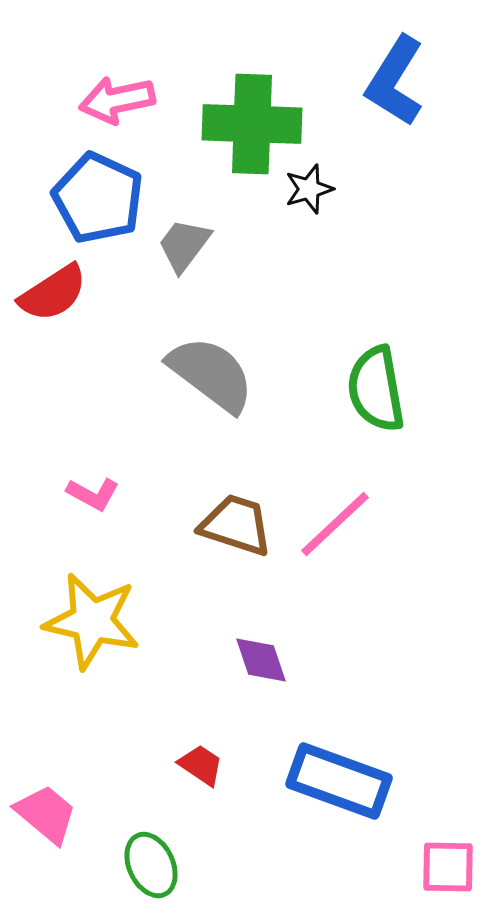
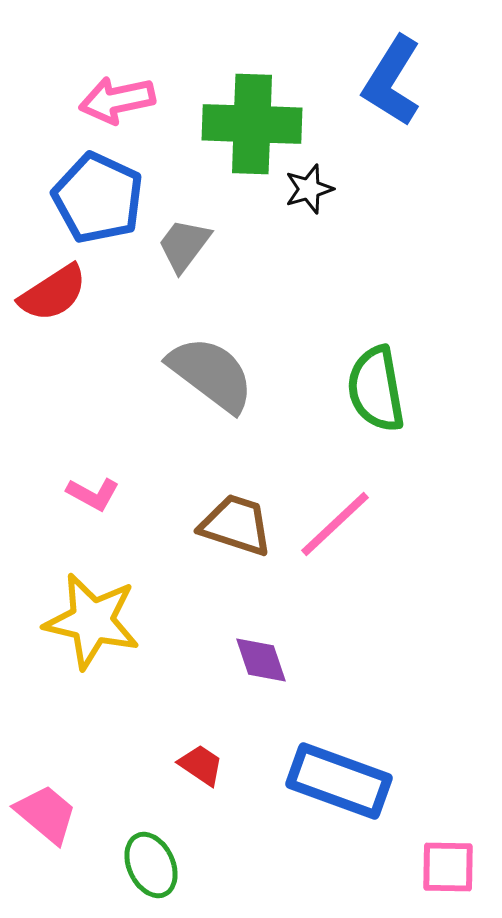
blue L-shape: moved 3 px left
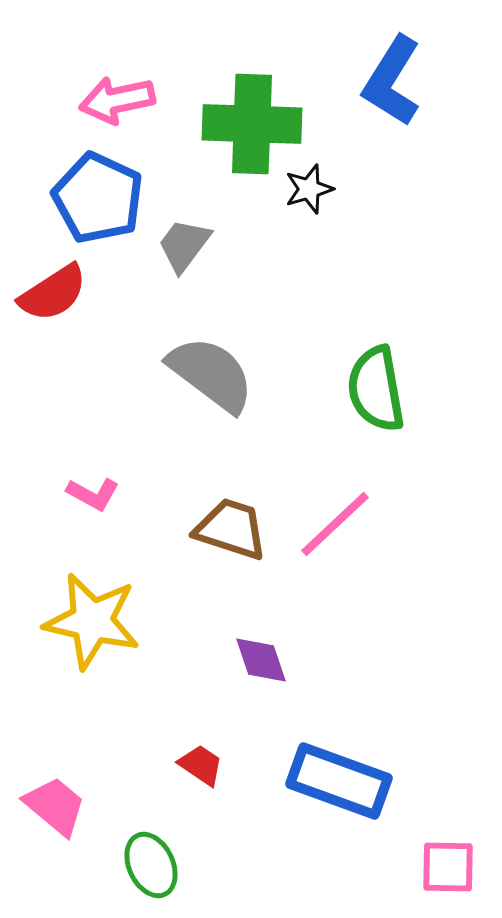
brown trapezoid: moved 5 px left, 4 px down
pink trapezoid: moved 9 px right, 8 px up
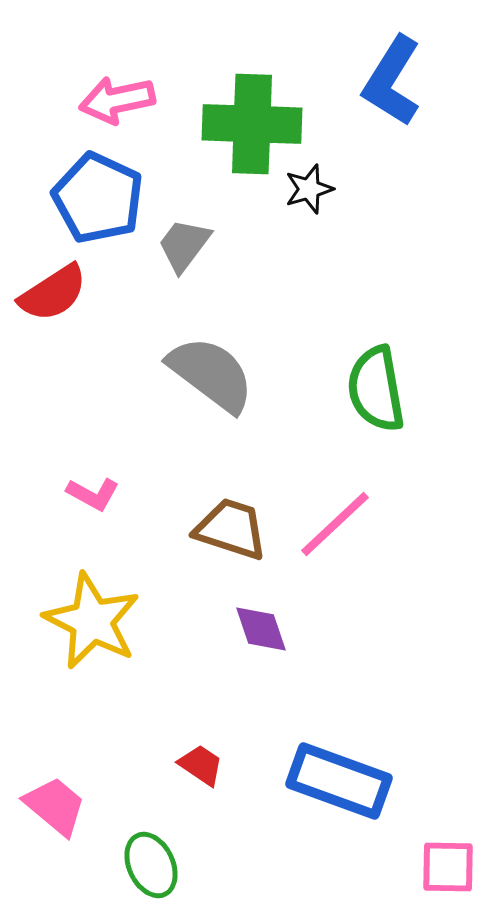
yellow star: rotated 14 degrees clockwise
purple diamond: moved 31 px up
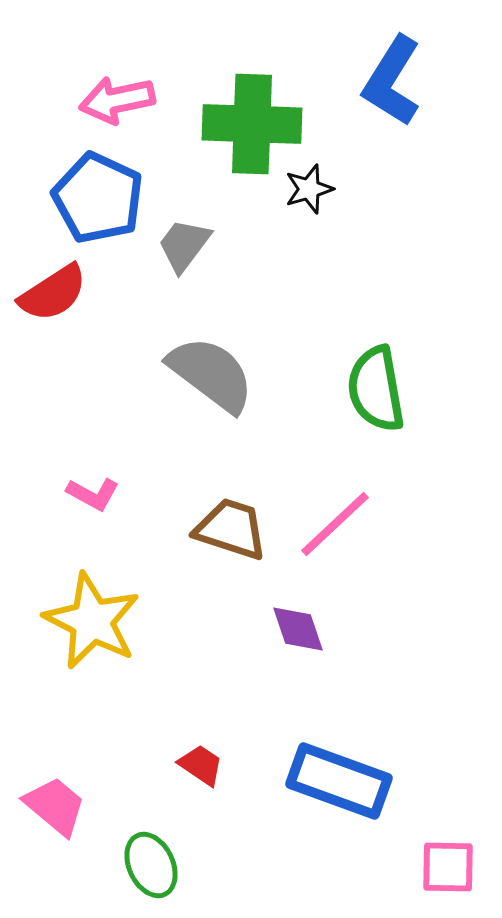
purple diamond: moved 37 px right
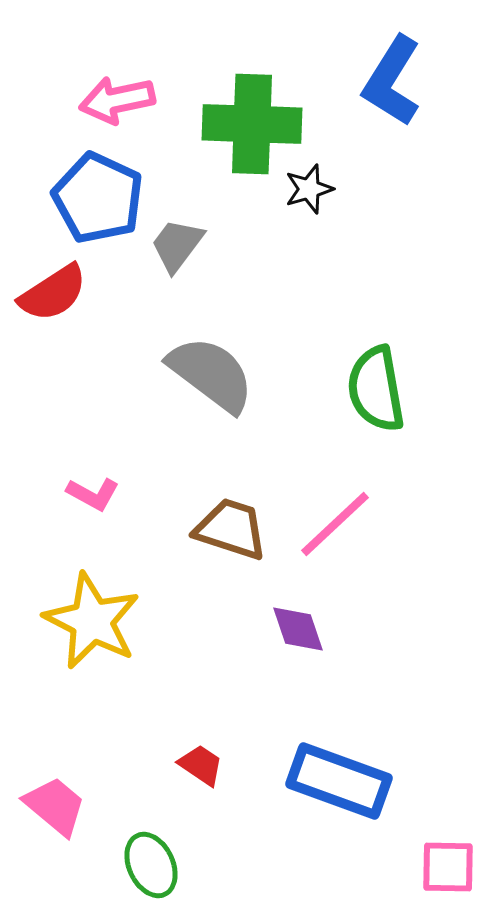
gray trapezoid: moved 7 px left
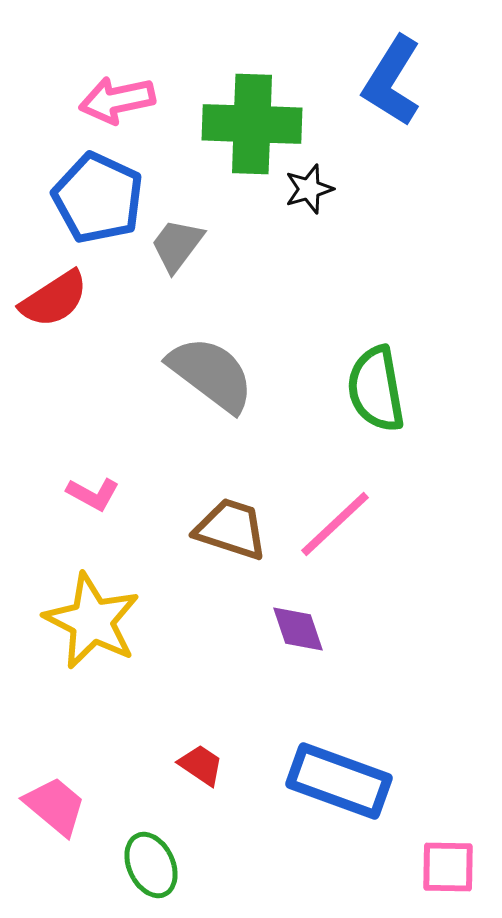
red semicircle: moved 1 px right, 6 px down
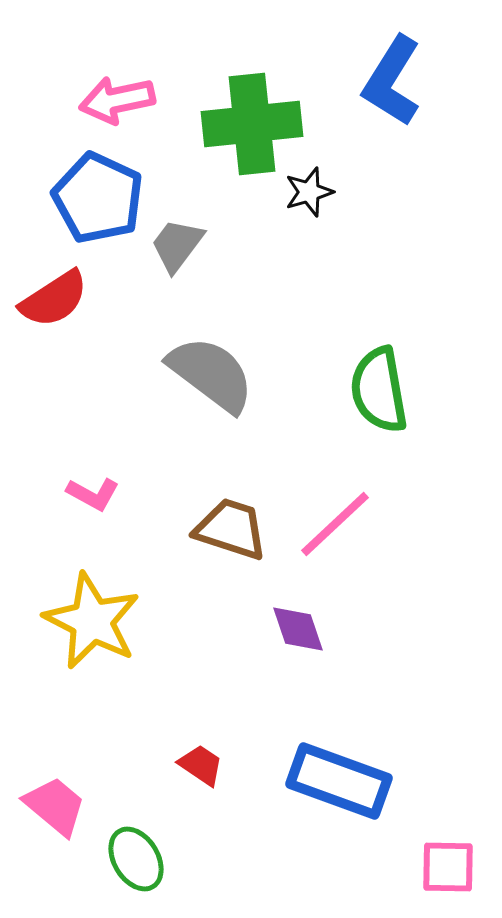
green cross: rotated 8 degrees counterclockwise
black star: moved 3 px down
green semicircle: moved 3 px right, 1 px down
green ellipse: moved 15 px left, 6 px up; rotated 6 degrees counterclockwise
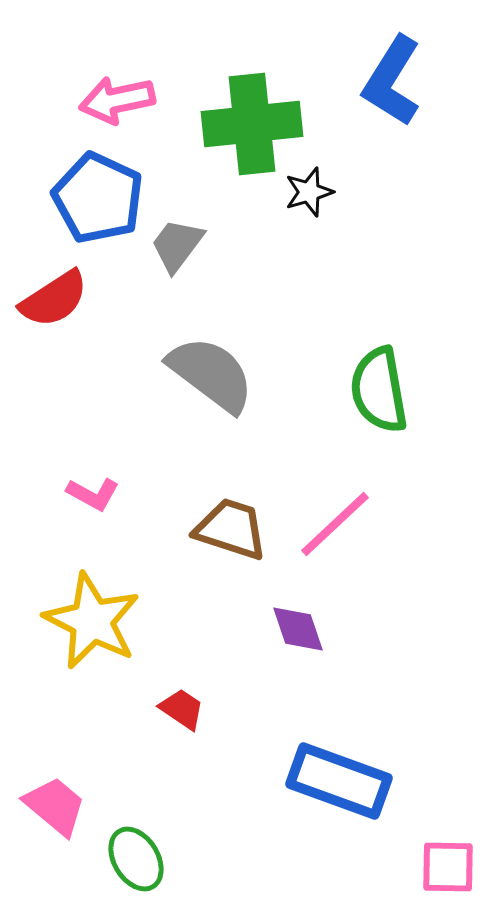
red trapezoid: moved 19 px left, 56 px up
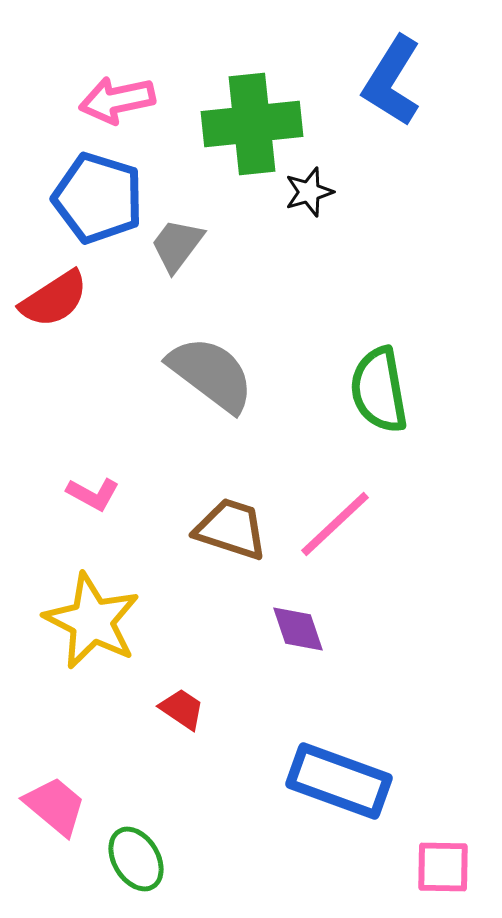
blue pentagon: rotated 8 degrees counterclockwise
pink square: moved 5 px left
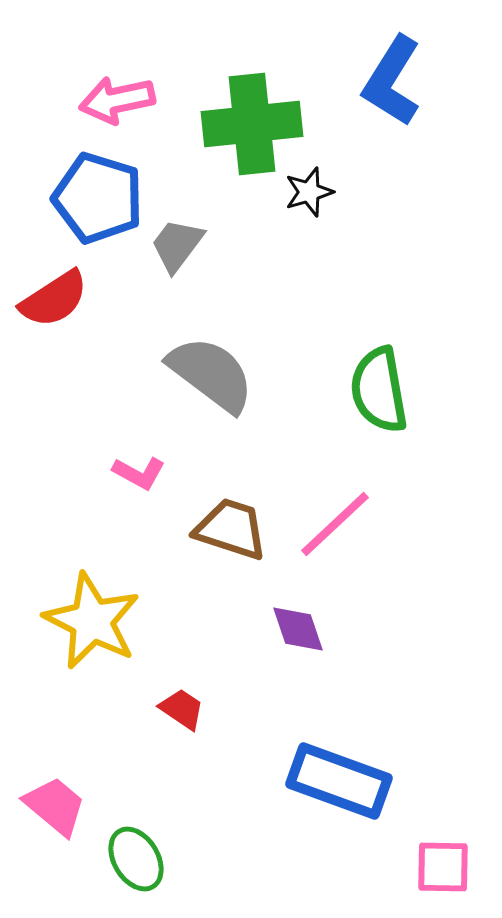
pink L-shape: moved 46 px right, 21 px up
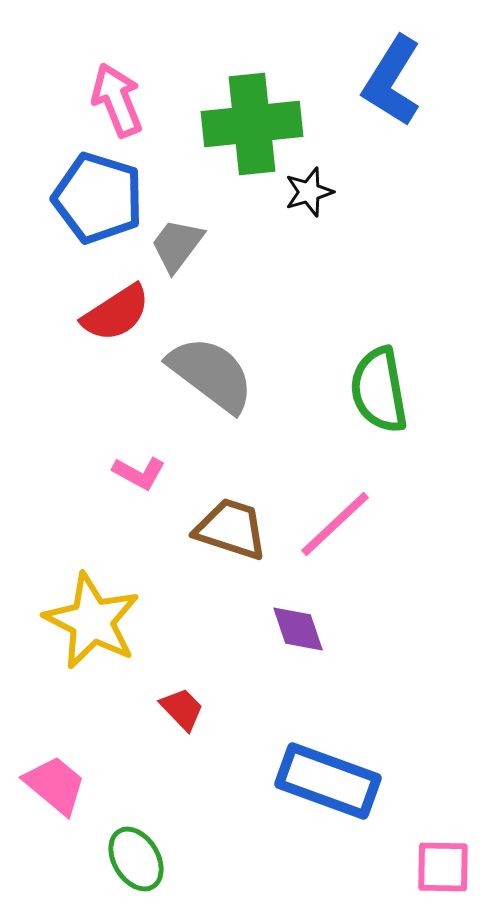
pink arrow: rotated 80 degrees clockwise
red semicircle: moved 62 px right, 14 px down
red trapezoid: rotated 12 degrees clockwise
blue rectangle: moved 11 px left
pink trapezoid: moved 21 px up
